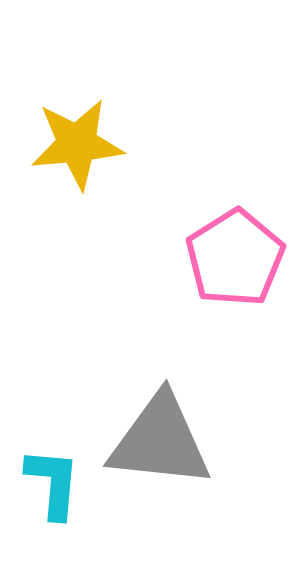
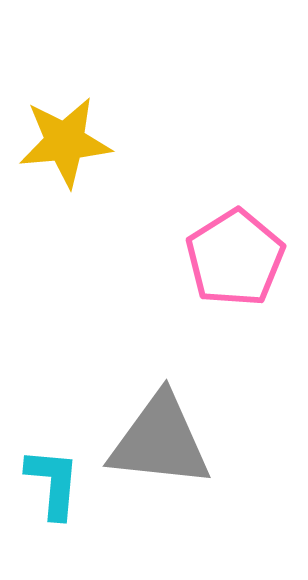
yellow star: moved 12 px left, 2 px up
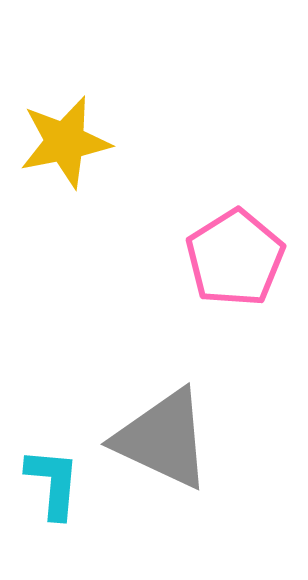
yellow star: rotated 6 degrees counterclockwise
gray triangle: moved 3 px right, 2 px up; rotated 19 degrees clockwise
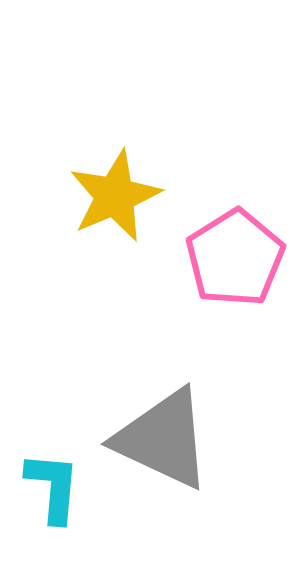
yellow star: moved 50 px right, 54 px down; rotated 12 degrees counterclockwise
cyan L-shape: moved 4 px down
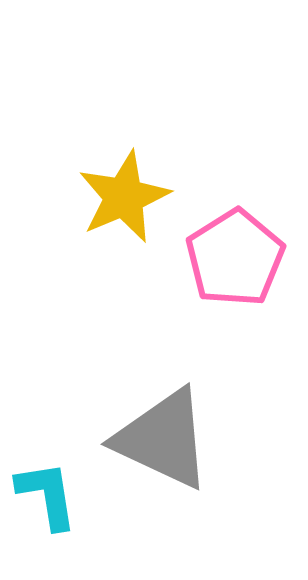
yellow star: moved 9 px right, 1 px down
cyan L-shape: moved 6 px left, 8 px down; rotated 14 degrees counterclockwise
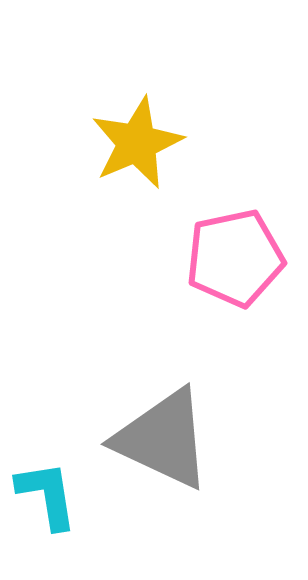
yellow star: moved 13 px right, 54 px up
pink pentagon: rotated 20 degrees clockwise
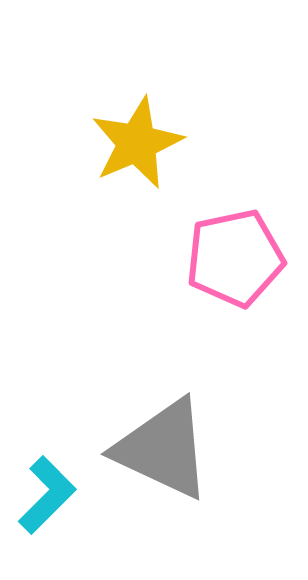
gray triangle: moved 10 px down
cyan L-shape: rotated 54 degrees clockwise
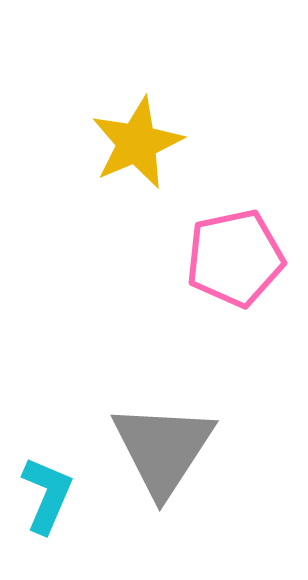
gray triangle: rotated 38 degrees clockwise
cyan L-shape: rotated 22 degrees counterclockwise
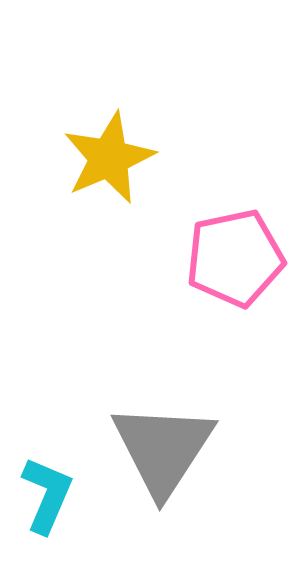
yellow star: moved 28 px left, 15 px down
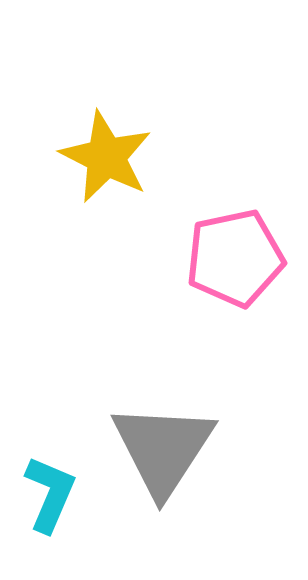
yellow star: moved 3 px left, 1 px up; rotated 22 degrees counterclockwise
cyan L-shape: moved 3 px right, 1 px up
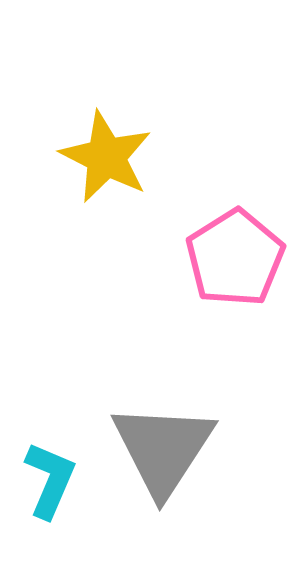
pink pentagon: rotated 20 degrees counterclockwise
cyan L-shape: moved 14 px up
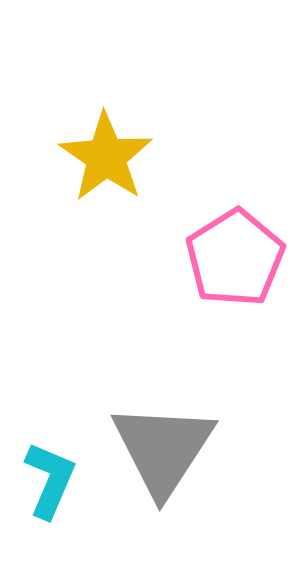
yellow star: rotated 8 degrees clockwise
